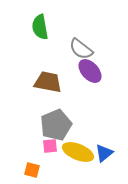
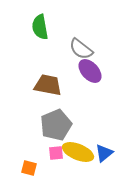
brown trapezoid: moved 3 px down
pink square: moved 6 px right, 7 px down
orange square: moved 3 px left, 2 px up
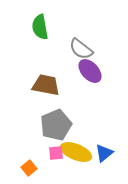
brown trapezoid: moved 2 px left
yellow ellipse: moved 2 px left
orange square: rotated 35 degrees clockwise
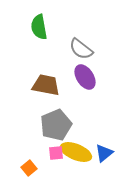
green semicircle: moved 1 px left
purple ellipse: moved 5 px left, 6 px down; rotated 10 degrees clockwise
